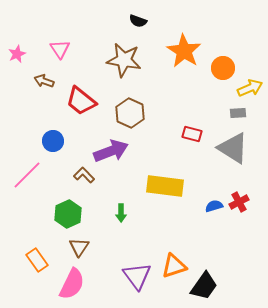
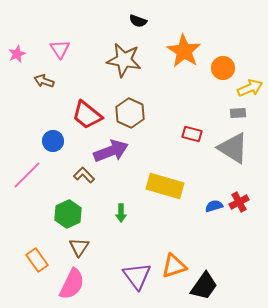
red trapezoid: moved 6 px right, 14 px down
yellow rectangle: rotated 9 degrees clockwise
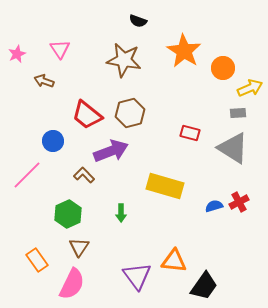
brown hexagon: rotated 20 degrees clockwise
red rectangle: moved 2 px left, 1 px up
orange triangle: moved 5 px up; rotated 24 degrees clockwise
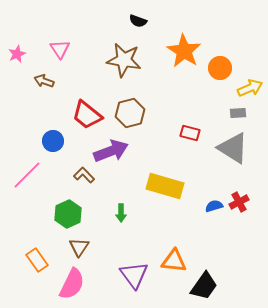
orange circle: moved 3 px left
purple triangle: moved 3 px left, 1 px up
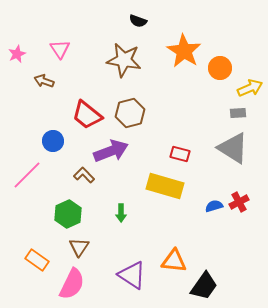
red rectangle: moved 10 px left, 21 px down
orange rectangle: rotated 20 degrees counterclockwise
purple triangle: moved 2 px left; rotated 20 degrees counterclockwise
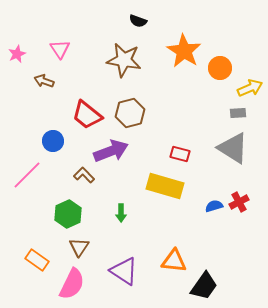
purple triangle: moved 8 px left, 4 px up
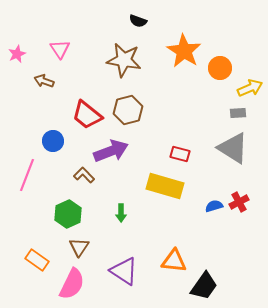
brown hexagon: moved 2 px left, 3 px up
pink line: rotated 24 degrees counterclockwise
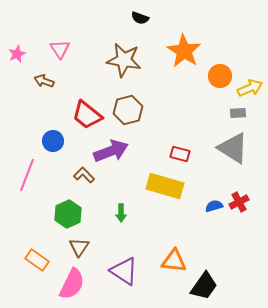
black semicircle: moved 2 px right, 3 px up
orange circle: moved 8 px down
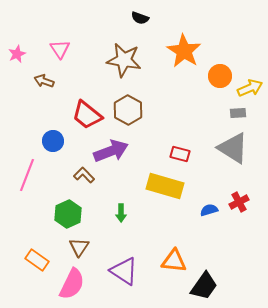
brown hexagon: rotated 16 degrees counterclockwise
blue semicircle: moved 5 px left, 4 px down
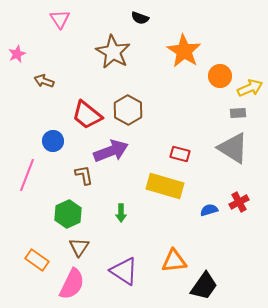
pink triangle: moved 30 px up
brown star: moved 11 px left, 8 px up; rotated 20 degrees clockwise
brown L-shape: rotated 35 degrees clockwise
orange triangle: rotated 12 degrees counterclockwise
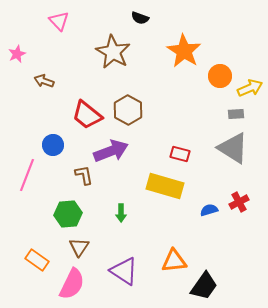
pink triangle: moved 1 px left, 2 px down; rotated 10 degrees counterclockwise
gray rectangle: moved 2 px left, 1 px down
blue circle: moved 4 px down
green hexagon: rotated 20 degrees clockwise
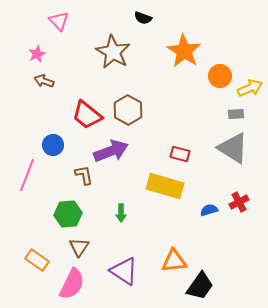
black semicircle: moved 3 px right
pink star: moved 20 px right
black trapezoid: moved 4 px left
